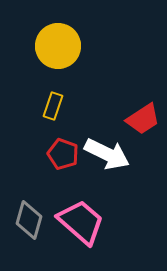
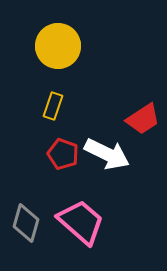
gray diamond: moved 3 px left, 3 px down
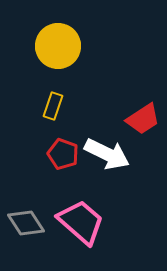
gray diamond: rotated 48 degrees counterclockwise
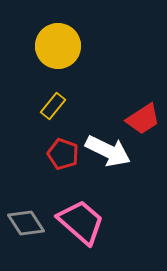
yellow rectangle: rotated 20 degrees clockwise
white arrow: moved 1 px right, 3 px up
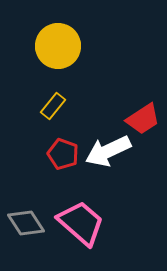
white arrow: rotated 129 degrees clockwise
pink trapezoid: moved 1 px down
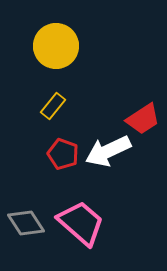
yellow circle: moved 2 px left
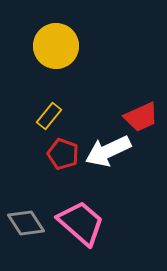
yellow rectangle: moved 4 px left, 10 px down
red trapezoid: moved 2 px left, 2 px up; rotated 9 degrees clockwise
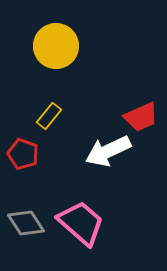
red pentagon: moved 40 px left
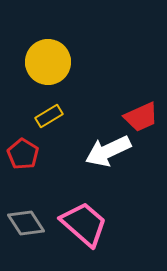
yellow circle: moved 8 px left, 16 px down
yellow rectangle: rotated 20 degrees clockwise
red pentagon: rotated 12 degrees clockwise
pink trapezoid: moved 3 px right, 1 px down
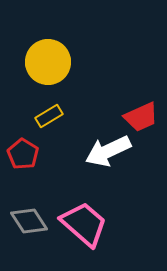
gray diamond: moved 3 px right, 2 px up
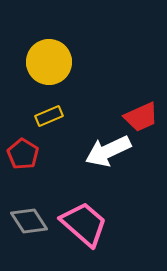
yellow circle: moved 1 px right
yellow rectangle: rotated 8 degrees clockwise
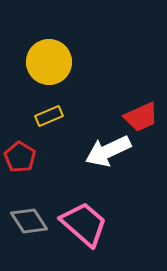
red pentagon: moved 3 px left, 3 px down
